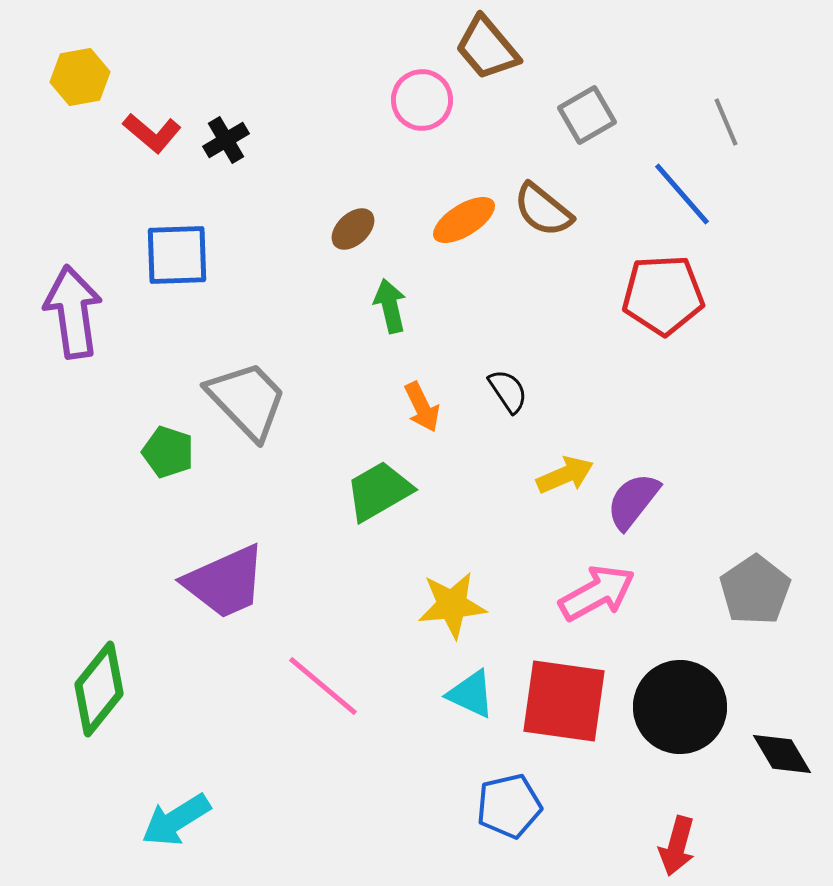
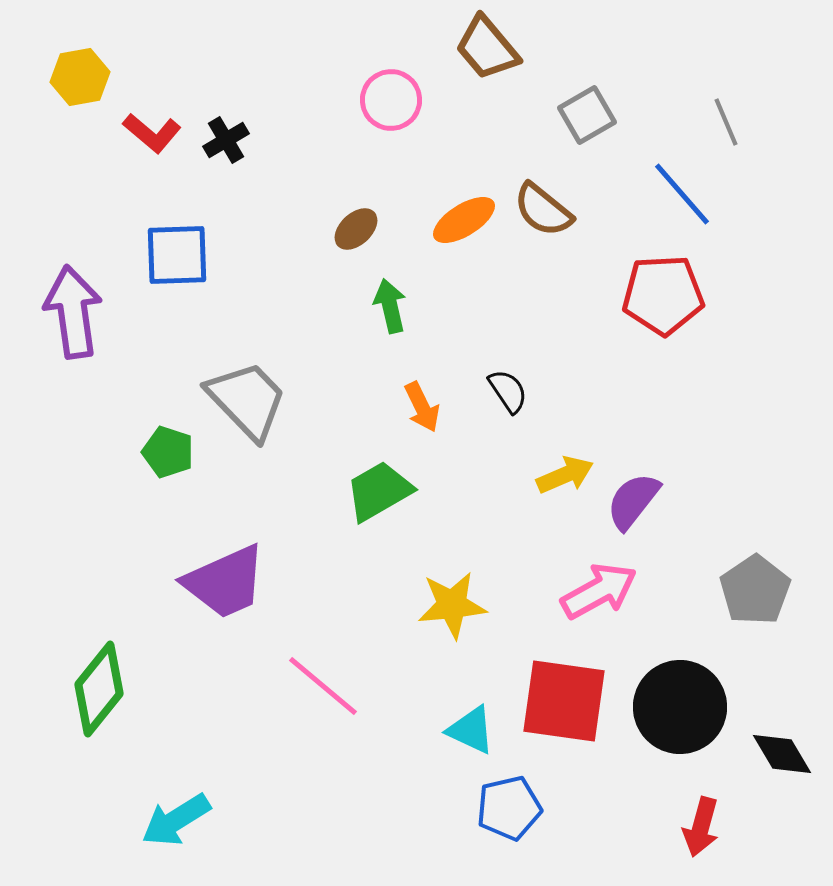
pink circle: moved 31 px left
brown ellipse: moved 3 px right
pink arrow: moved 2 px right, 2 px up
cyan triangle: moved 36 px down
blue pentagon: moved 2 px down
red arrow: moved 24 px right, 19 px up
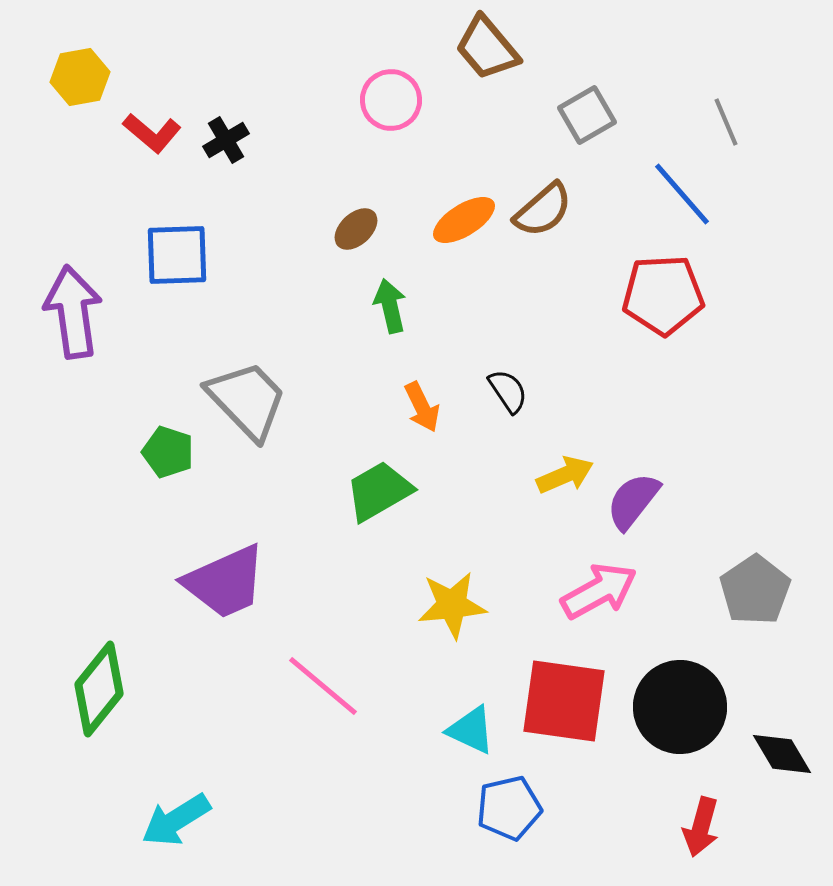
brown semicircle: rotated 80 degrees counterclockwise
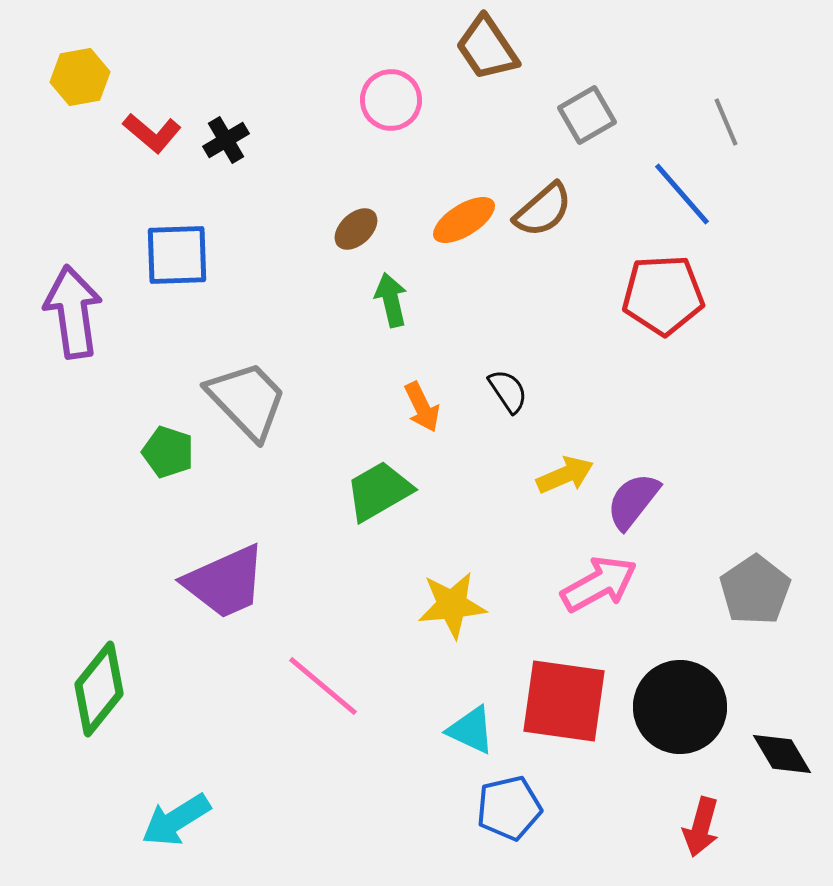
brown trapezoid: rotated 6 degrees clockwise
green arrow: moved 1 px right, 6 px up
pink arrow: moved 7 px up
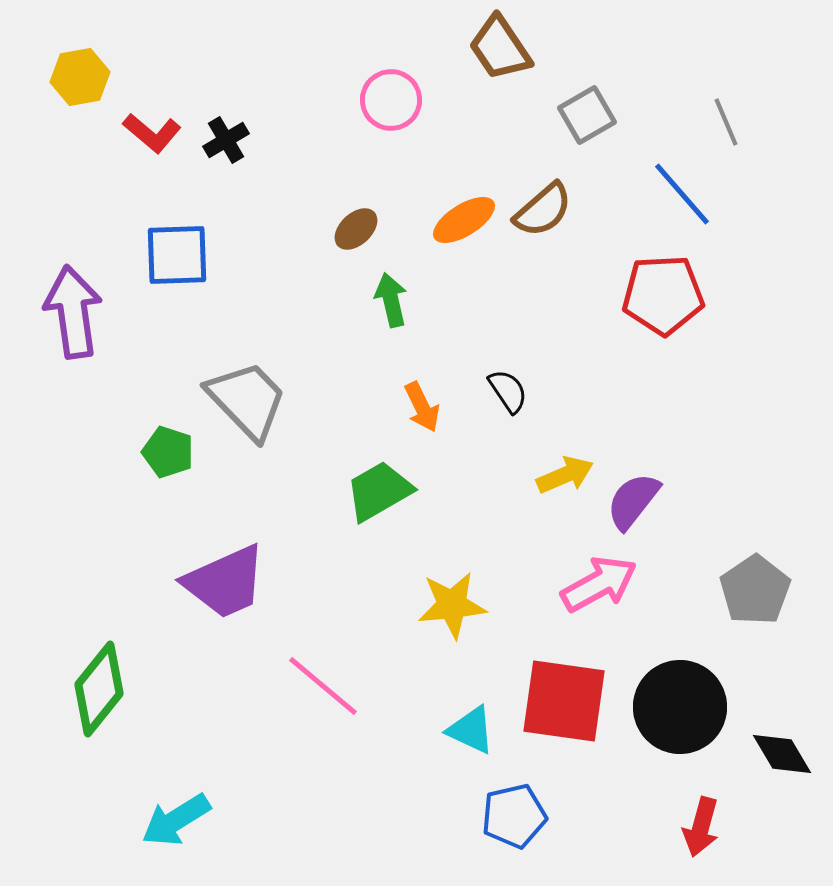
brown trapezoid: moved 13 px right
blue pentagon: moved 5 px right, 8 px down
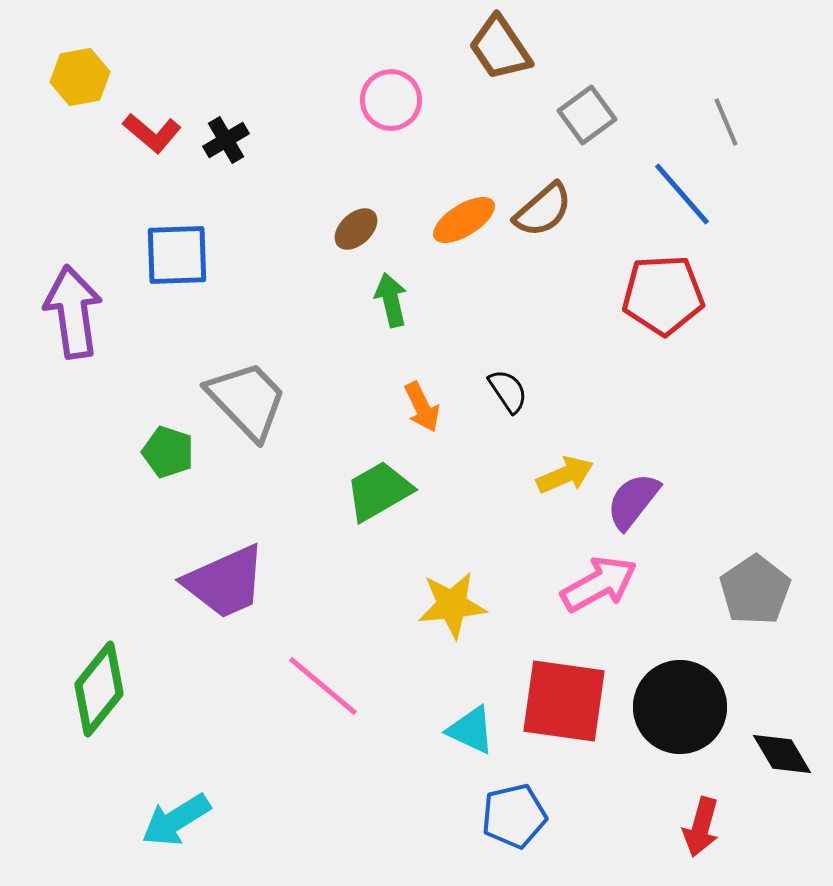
gray square: rotated 6 degrees counterclockwise
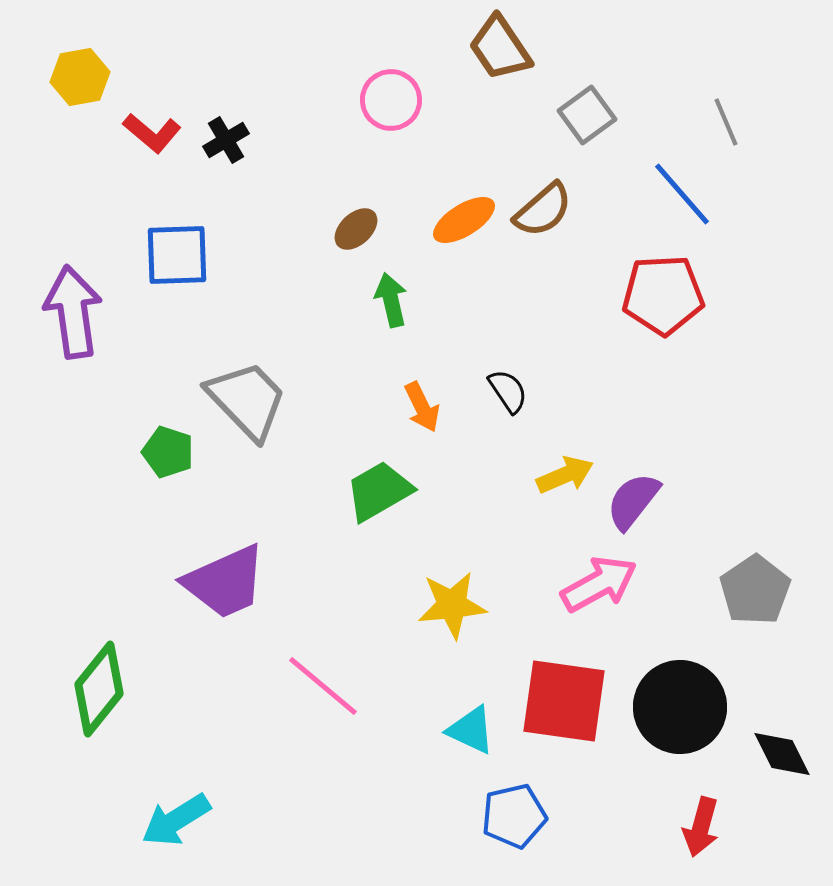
black diamond: rotated 4 degrees clockwise
